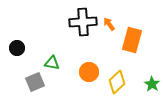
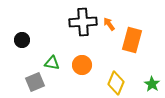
black circle: moved 5 px right, 8 px up
orange circle: moved 7 px left, 7 px up
yellow diamond: moved 1 px left, 1 px down; rotated 25 degrees counterclockwise
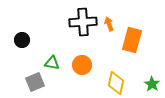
orange arrow: rotated 16 degrees clockwise
yellow diamond: rotated 10 degrees counterclockwise
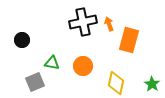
black cross: rotated 8 degrees counterclockwise
orange rectangle: moved 3 px left
orange circle: moved 1 px right, 1 px down
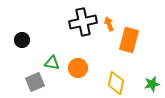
orange circle: moved 5 px left, 2 px down
green star: rotated 28 degrees clockwise
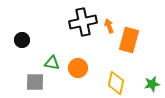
orange arrow: moved 2 px down
gray square: rotated 24 degrees clockwise
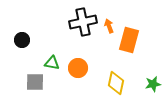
green star: moved 1 px right
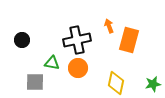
black cross: moved 6 px left, 18 px down
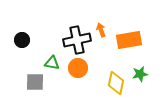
orange arrow: moved 8 px left, 4 px down
orange rectangle: rotated 65 degrees clockwise
green star: moved 13 px left, 10 px up
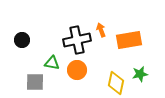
orange circle: moved 1 px left, 2 px down
